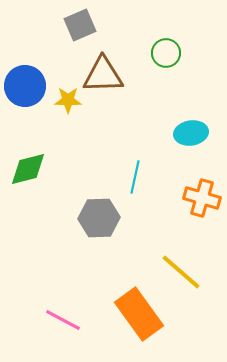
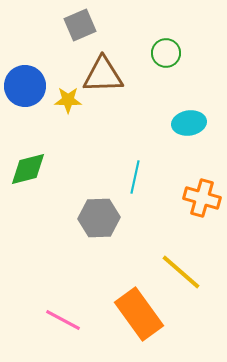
cyan ellipse: moved 2 px left, 10 px up
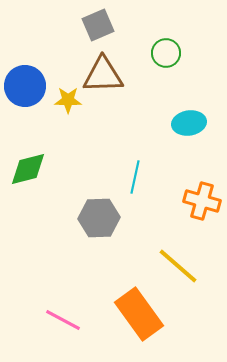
gray square: moved 18 px right
orange cross: moved 3 px down
yellow line: moved 3 px left, 6 px up
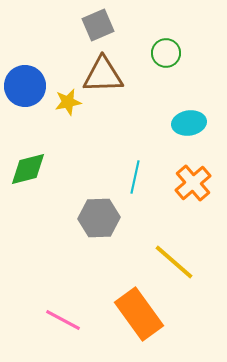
yellow star: moved 2 px down; rotated 12 degrees counterclockwise
orange cross: moved 9 px left, 18 px up; rotated 33 degrees clockwise
yellow line: moved 4 px left, 4 px up
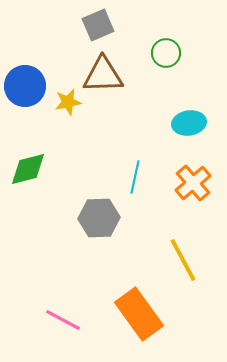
yellow line: moved 9 px right, 2 px up; rotated 21 degrees clockwise
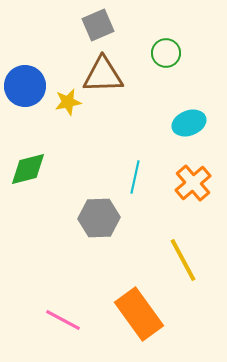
cyan ellipse: rotated 12 degrees counterclockwise
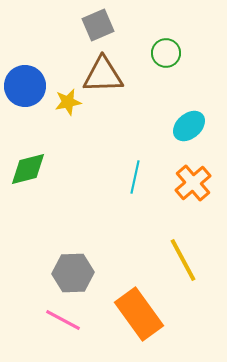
cyan ellipse: moved 3 px down; rotated 20 degrees counterclockwise
gray hexagon: moved 26 px left, 55 px down
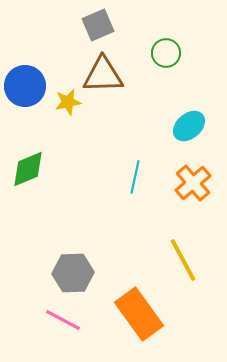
green diamond: rotated 9 degrees counterclockwise
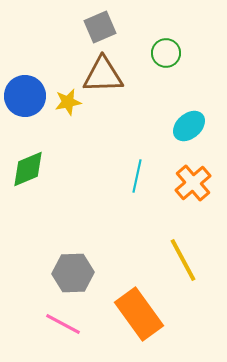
gray square: moved 2 px right, 2 px down
blue circle: moved 10 px down
cyan line: moved 2 px right, 1 px up
pink line: moved 4 px down
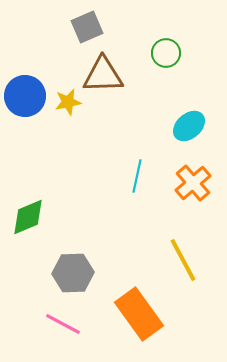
gray square: moved 13 px left
green diamond: moved 48 px down
